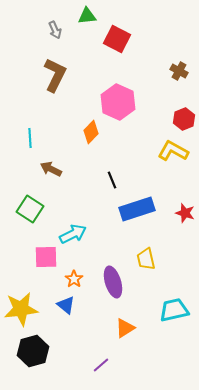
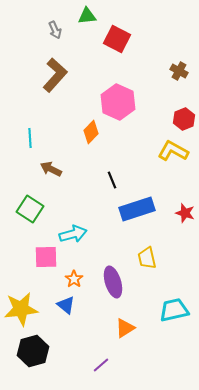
brown L-shape: rotated 16 degrees clockwise
cyan arrow: rotated 12 degrees clockwise
yellow trapezoid: moved 1 px right, 1 px up
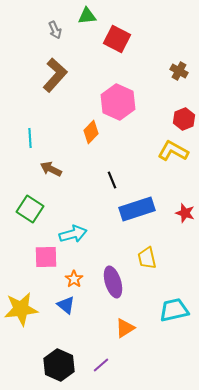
black hexagon: moved 26 px right, 14 px down; rotated 20 degrees counterclockwise
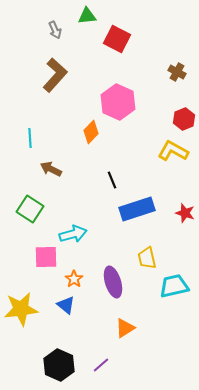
brown cross: moved 2 px left, 1 px down
cyan trapezoid: moved 24 px up
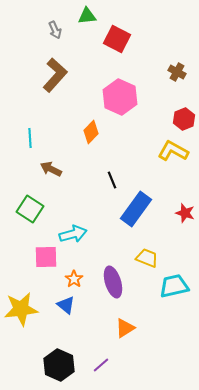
pink hexagon: moved 2 px right, 5 px up
blue rectangle: moved 1 px left; rotated 36 degrees counterclockwise
yellow trapezoid: rotated 125 degrees clockwise
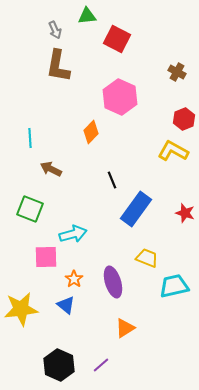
brown L-shape: moved 3 px right, 9 px up; rotated 148 degrees clockwise
green square: rotated 12 degrees counterclockwise
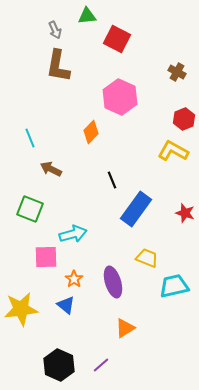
cyan line: rotated 18 degrees counterclockwise
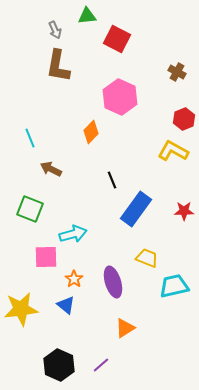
red star: moved 1 px left, 2 px up; rotated 18 degrees counterclockwise
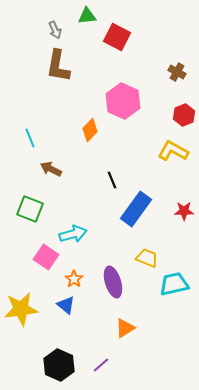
red square: moved 2 px up
pink hexagon: moved 3 px right, 4 px down
red hexagon: moved 4 px up
orange diamond: moved 1 px left, 2 px up
pink square: rotated 35 degrees clockwise
cyan trapezoid: moved 2 px up
